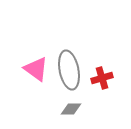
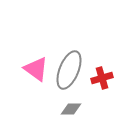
gray ellipse: rotated 33 degrees clockwise
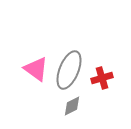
gray diamond: moved 1 px right, 3 px up; rotated 25 degrees counterclockwise
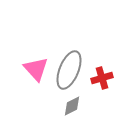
pink triangle: rotated 12 degrees clockwise
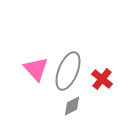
gray ellipse: moved 1 px left, 1 px down
red cross: moved 1 px down; rotated 35 degrees counterclockwise
